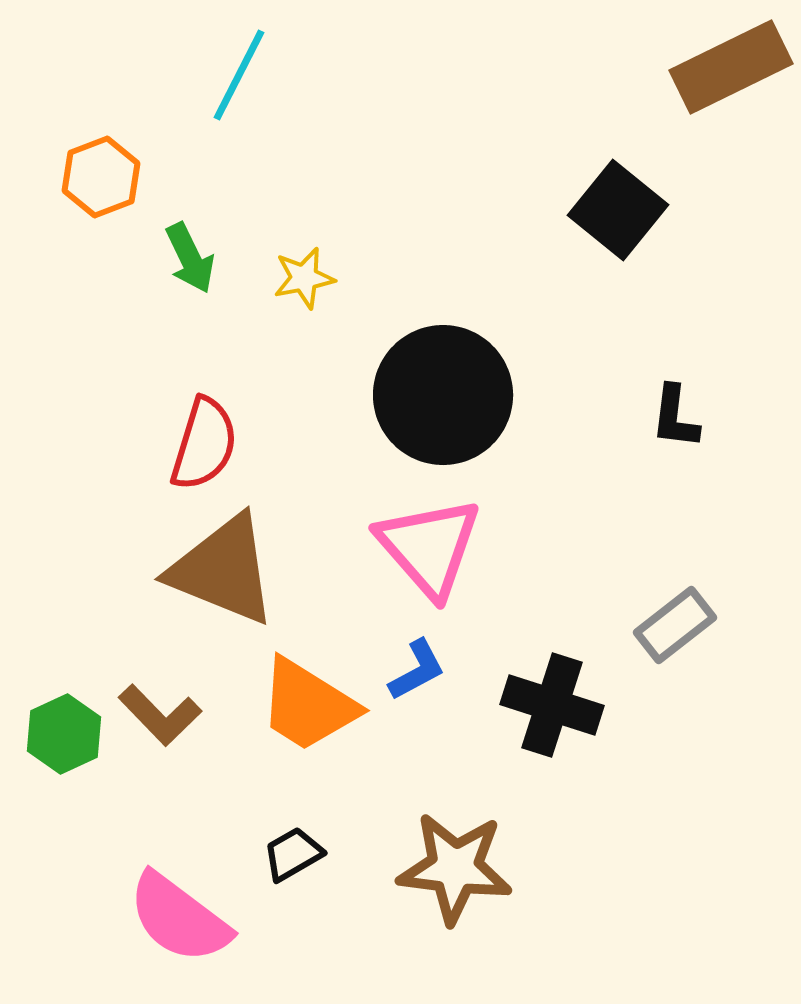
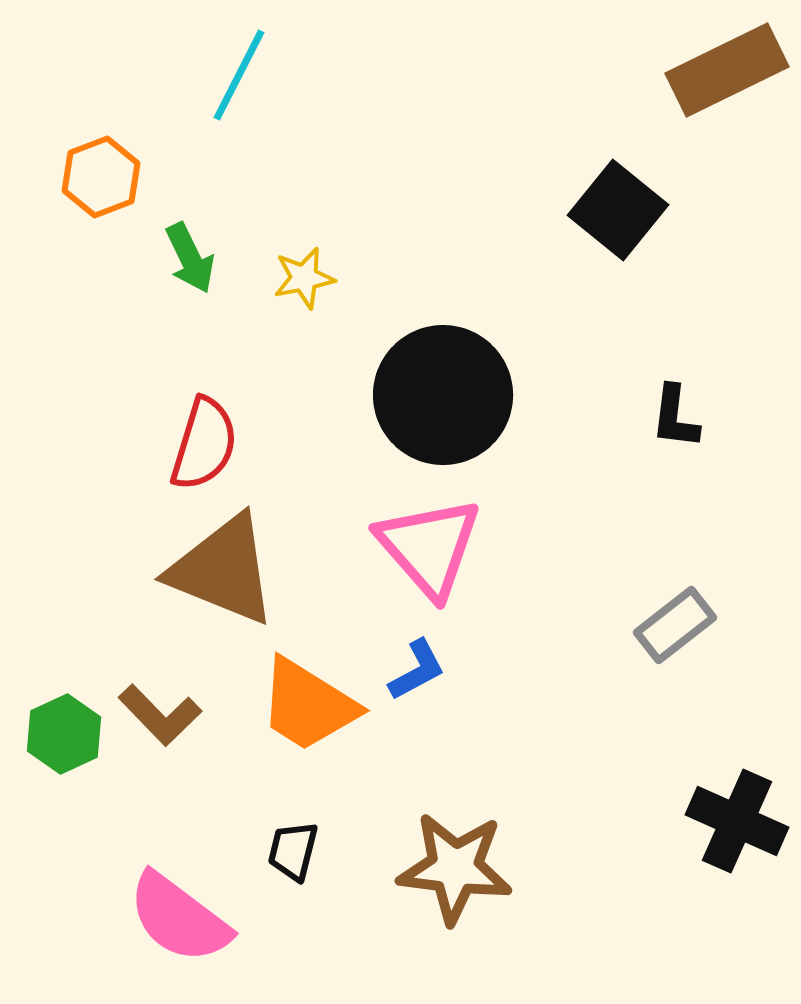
brown rectangle: moved 4 px left, 3 px down
black cross: moved 185 px right, 116 px down; rotated 6 degrees clockwise
black trapezoid: moved 3 px up; rotated 46 degrees counterclockwise
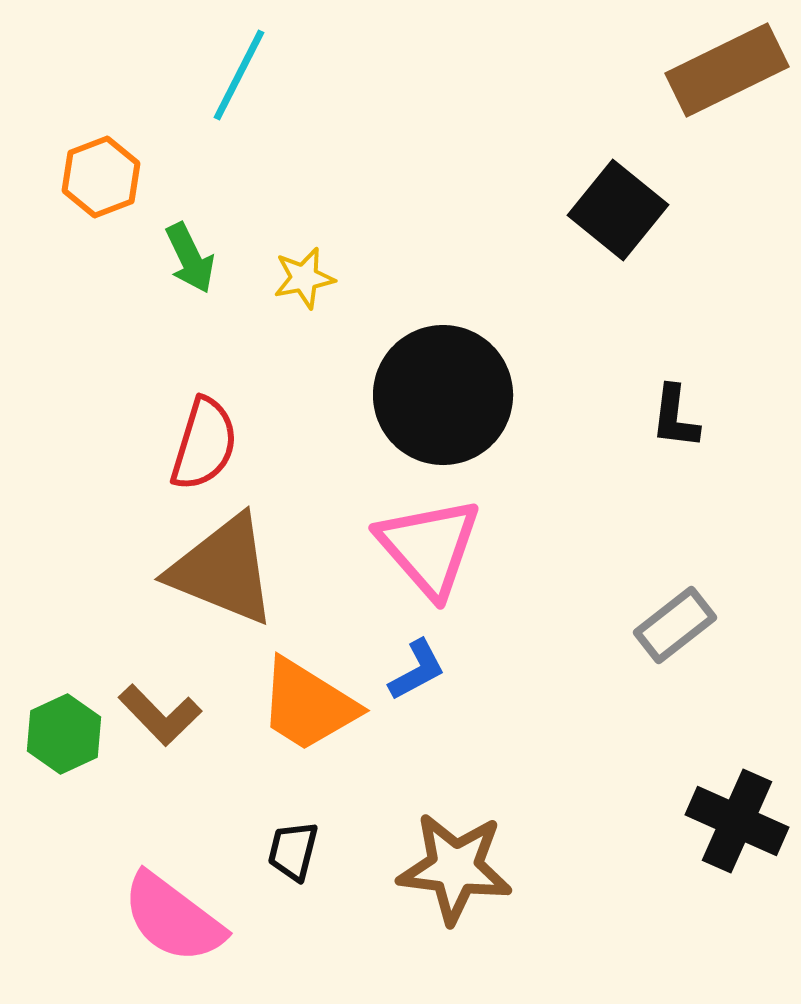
pink semicircle: moved 6 px left
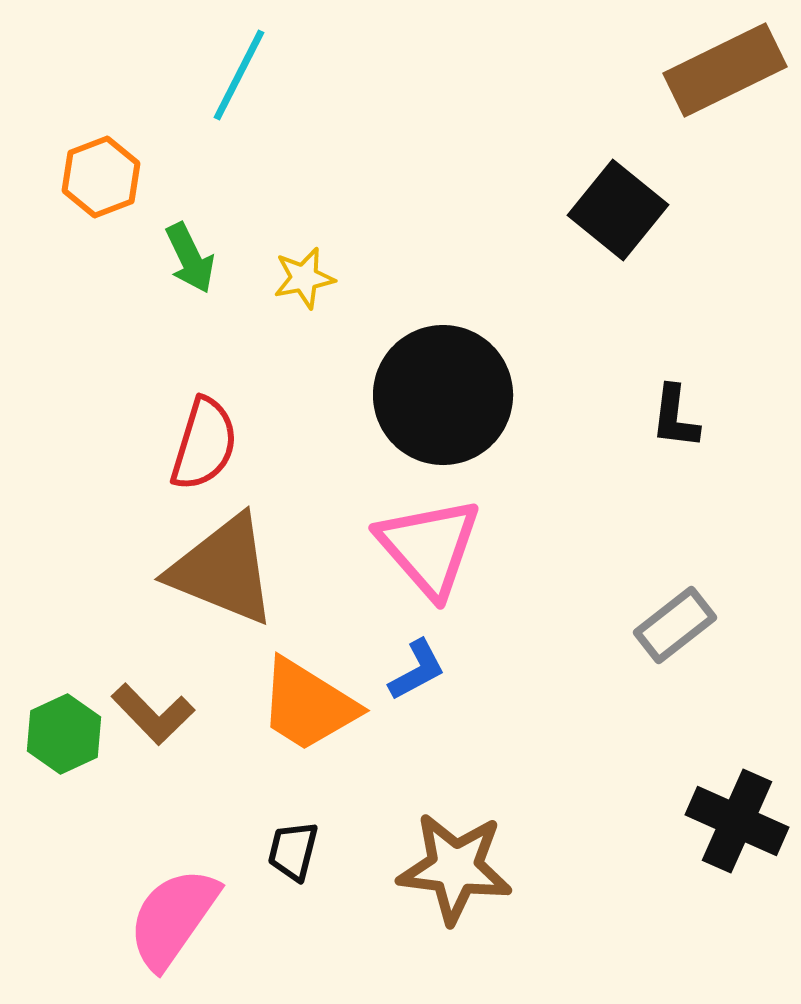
brown rectangle: moved 2 px left
brown L-shape: moved 7 px left, 1 px up
pink semicircle: rotated 88 degrees clockwise
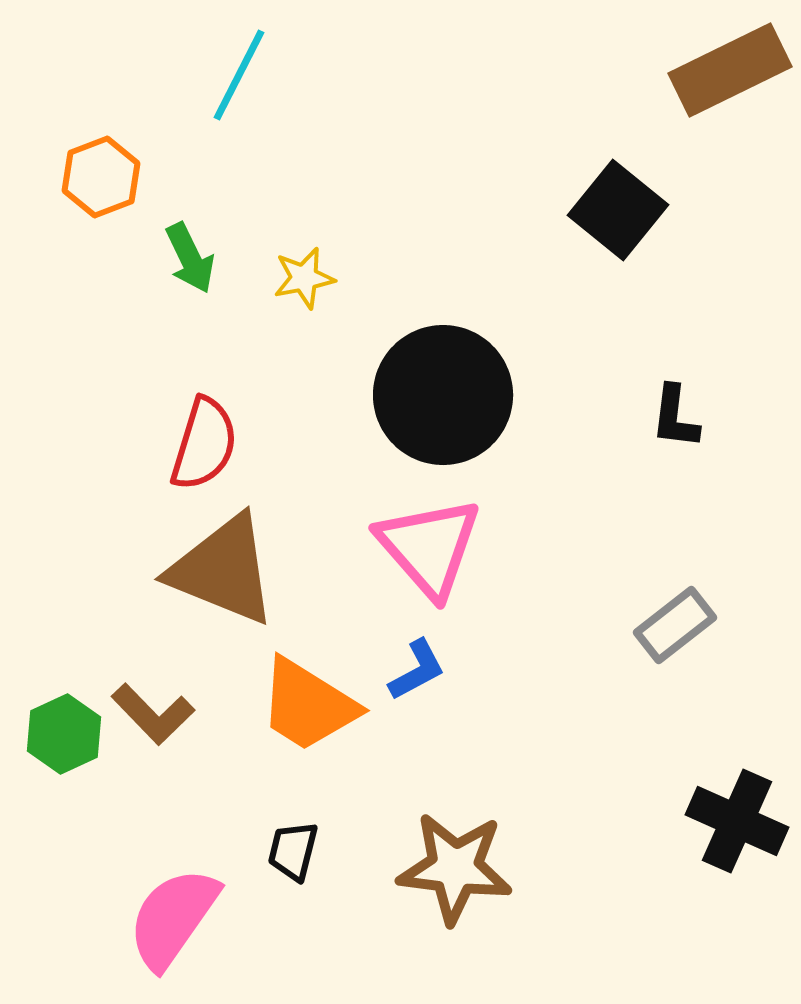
brown rectangle: moved 5 px right
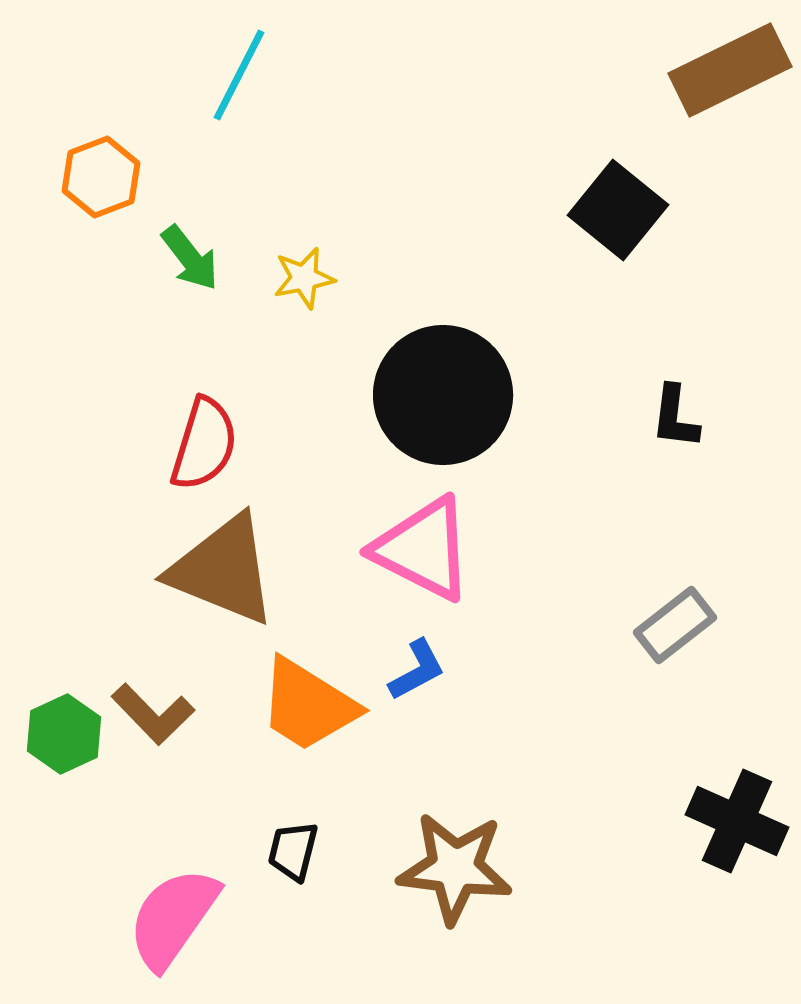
green arrow: rotated 12 degrees counterclockwise
pink triangle: moved 6 px left, 2 px down; rotated 22 degrees counterclockwise
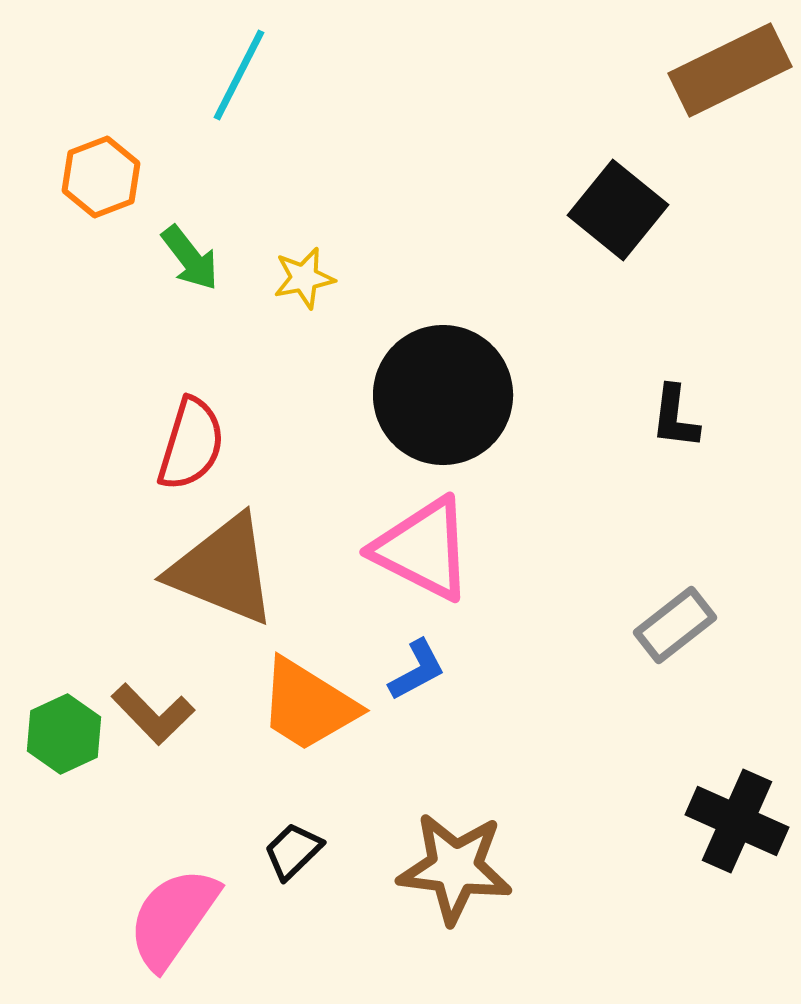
red semicircle: moved 13 px left
black trapezoid: rotated 32 degrees clockwise
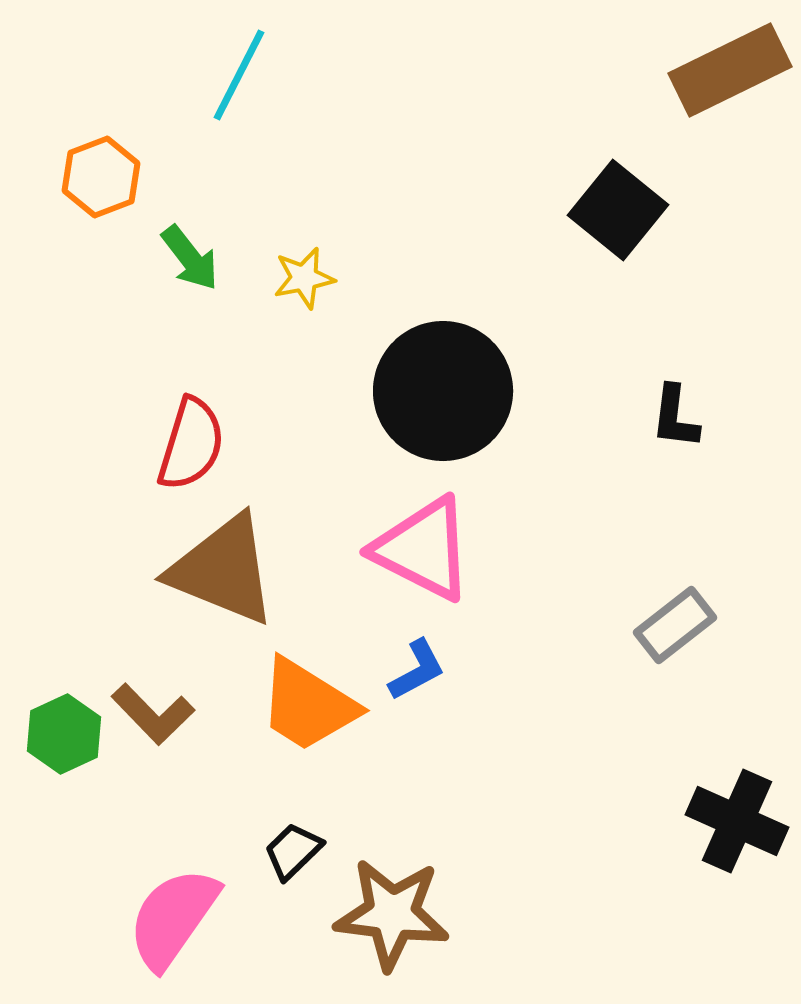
black circle: moved 4 px up
brown star: moved 63 px left, 46 px down
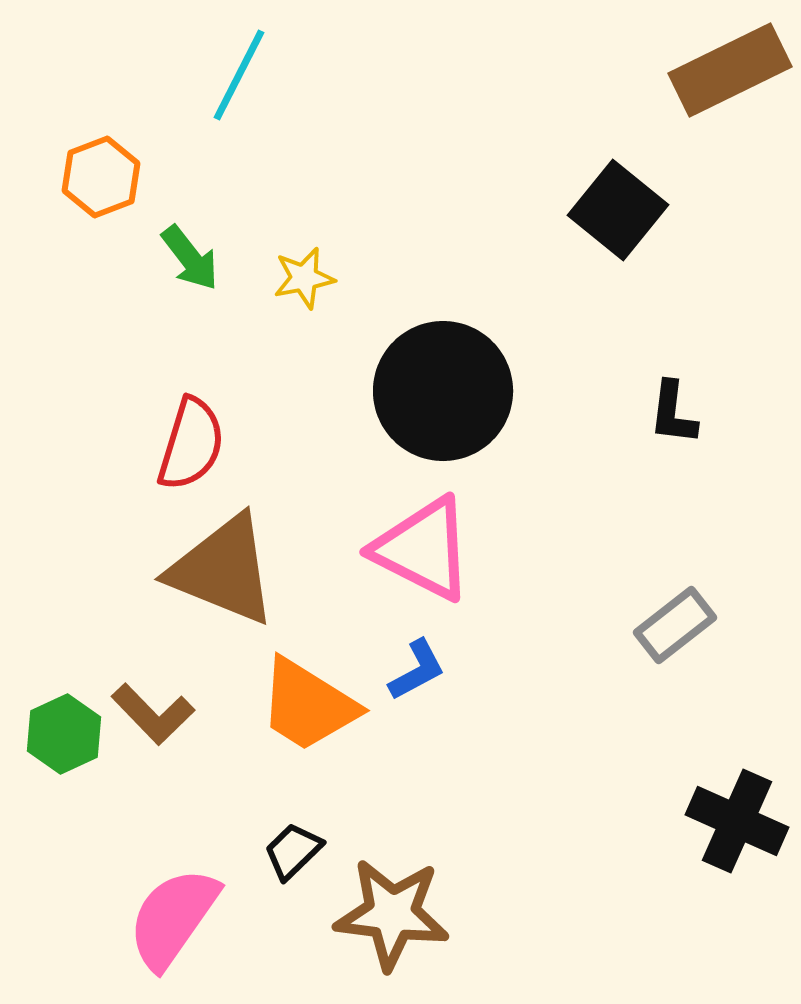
black L-shape: moved 2 px left, 4 px up
